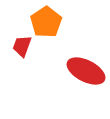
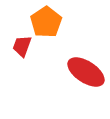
red ellipse: moved 1 px down; rotated 6 degrees clockwise
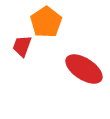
red ellipse: moved 2 px left, 3 px up
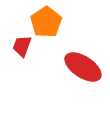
red ellipse: moved 1 px left, 2 px up
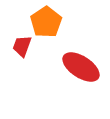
red ellipse: moved 2 px left
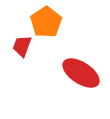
red ellipse: moved 6 px down
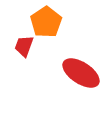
red trapezoid: moved 2 px right
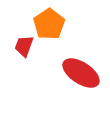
orange pentagon: moved 3 px right, 2 px down
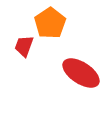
orange pentagon: moved 1 px right, 1 px up
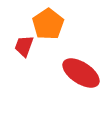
orange pentagon: moved 2 px left, 1 px down
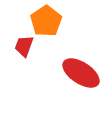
orange pentagon: moved 2 px left, 3 px up
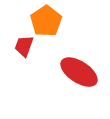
red ellipse: moved 2 px left, 1 px up
